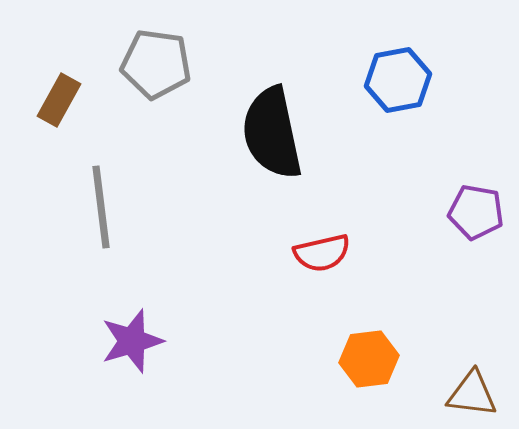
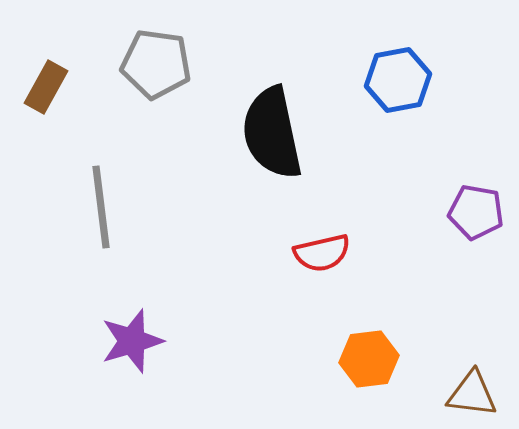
brown rectangle: moved 13 px left, 13 px up
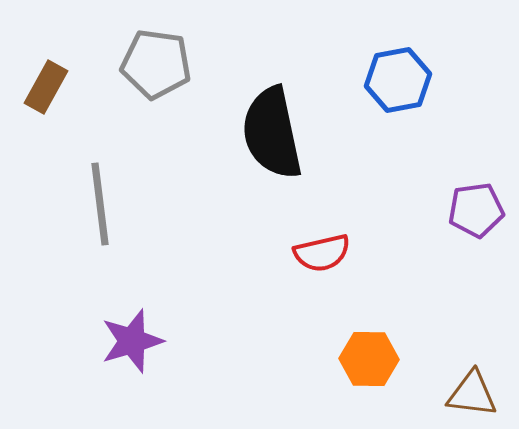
gray line: moved 1 px left, 3 px up
purple pentagon: moved 2 px up; rotated 18 degrees counterclockwise
orange hexagon: rotated 8 degrees clockwise
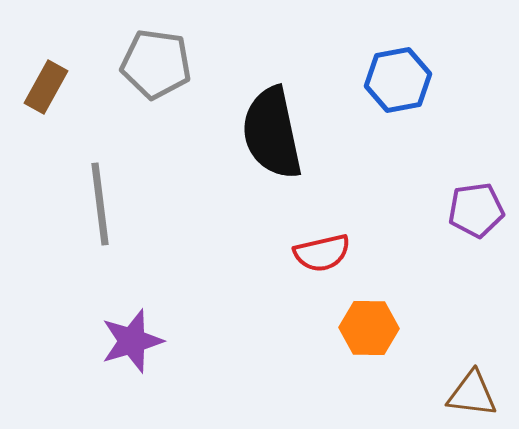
orange hexagon: moved 31 px up
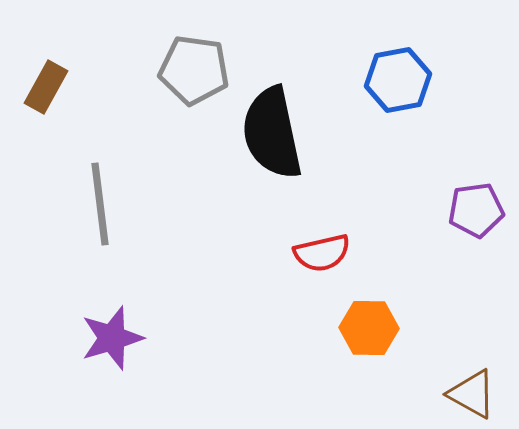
gray pentagon: moved 38 px right, 6 px down
purple star: moved 20 px left, 3 px up
brown triangle: rotated 22 degrees clockwise
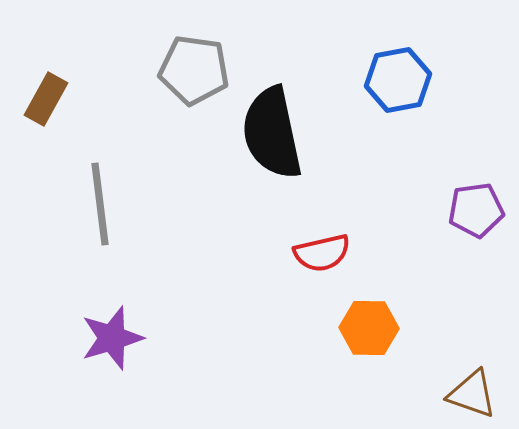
brown rectangle: moved 12 px down
brown triangle: rotated 10 degrees counterclockwise
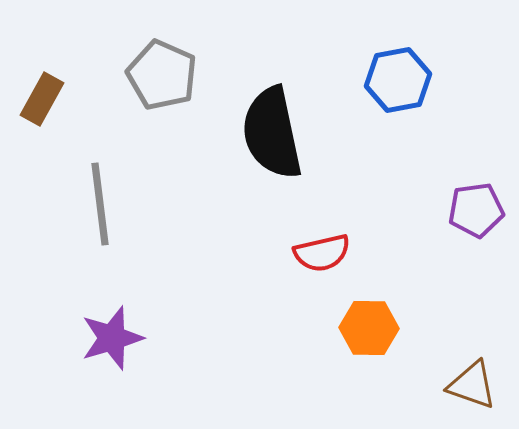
gray pentagon: moved 32 px left, 5 px down; rotated 16 degrees clockwise
brown rectangle: moved 4 px left
brown triangle: moved 9 px up
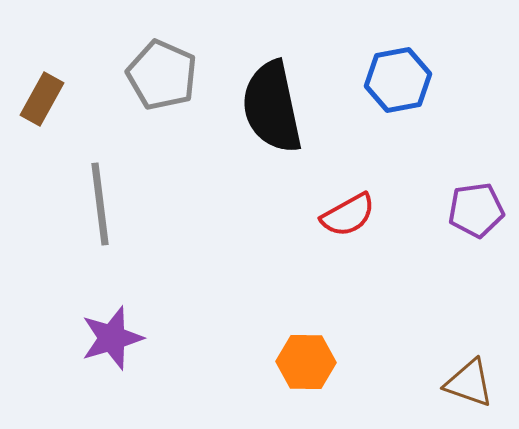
black semicircle: moved 26 px up
red semicircle: moved 26 px right, 38 px up; rotated 16 degrees counterclockwise
orange hexagon: moved 63 px left, 34 px down
brown triangle: moved 3 px left, 2 px up
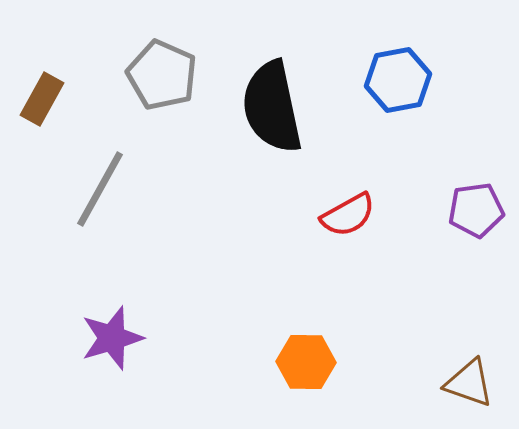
gray line: moved 15 px up; rotated 36 degrees clockwise
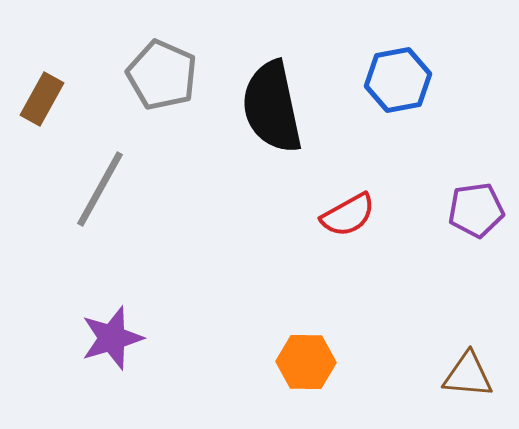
brown triangle: moved 1 px left, 8 px up; rotated 14 degrees counterclockwise
